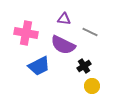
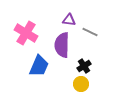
purple triangle: moved 5 px right, 1 px down
pink cross: rotated 20 degrees clockwise
purple semicircle: moved 1 px left; rotated 65 degrees clockwise
blue trapezoid: rotated 40 degrees counterclockwise
yellow circle: moved 11 px left, 2 px up
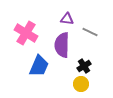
purple triangle: moved 2 px left, 1 px up
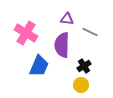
yellow circle: moved 1 px down
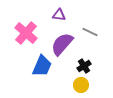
purple triangle: moved 8 px left, 4 px up
pink cross: rotated 10 degrees clockwise
purple semicircle: moved 1 px up; rotated 40 degrees clockwise
blue trapezoid: moved 3 px right
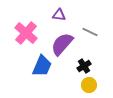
yellow circle: moved 8 px right
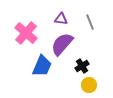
purple triangle: moved 2 px right, 4 px down
gray line: moved 10 px up; rotated 42 degrees clockwise
black cross: moved 2 px left
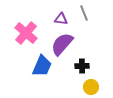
gray line: moved 6 px left, 9 px up
black cross: rotated 32 degrees clockwise
yellow circle: moved 2 px right, 2 px down
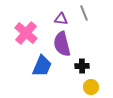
purple semicircle: rotated 55 degrees counterclockwise
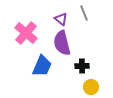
purple triangle: rotated 32 degrees clockwise
purple semicircle: moved 1 px up
